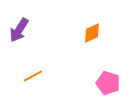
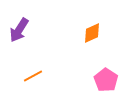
pink pentagon: moved 2 px left, 3 px up; rotated 15 degrees clockwise
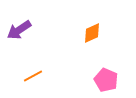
purple arrow: rotated 25 degrees clockwise
pink pentagon: rotated 10 degrees counterclockwise
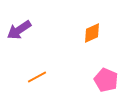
orange line: moved 4 px right, 1 px down
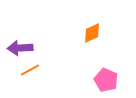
purple arrow: moved 1 px right, 18 px down; rotated 30 degrees clockwise
orange line: moved 7 px left, 7 px up
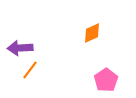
orange line: rotated 24 degrees counterclockwise
pink pentagon: rotated 15 degrees clockwise
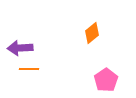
orange diamond: rotated 15 degrees counterclockwise
orange line: moved 1 px left, 1 px up; rotated 54 degrees clockwise
